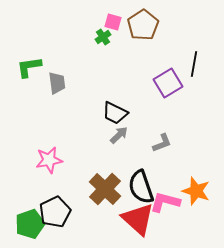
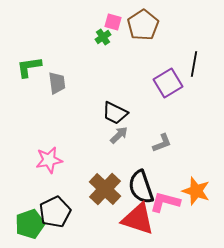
red triangle: rotated 24 degrees counterclockwise
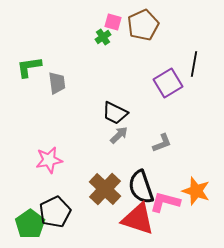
brown pentagon: rotated 8 degrees clockwise
green pentagon: rotated 16 degrees counterclockwise
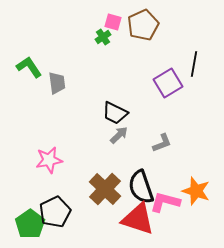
green L-shape: rotated 64 degrees clockwise
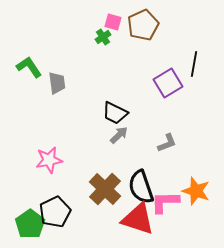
gray L-shape: moved 5 px right
pink L-shape: rotated 16 degrees counterclockwise
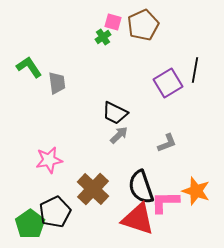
black line: moved 1 px right, 6 px down
brown cross: moved 12 px left
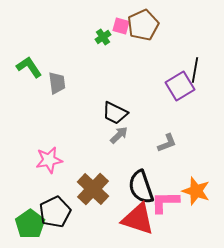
pink square: moved 8 px right, 4 px down
purple square: moved 12 px right, 3 px down
